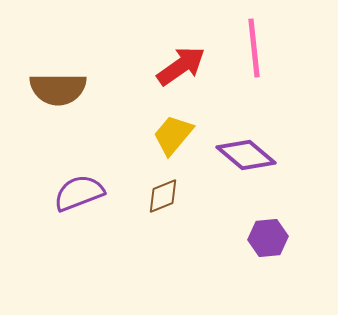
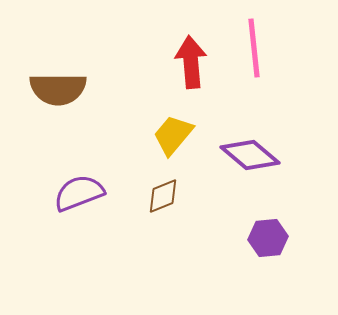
red arrow: moved 10 px right, 4 px up; rotated 60 degrees counterclockwise
purple diamond: moved 4 px right
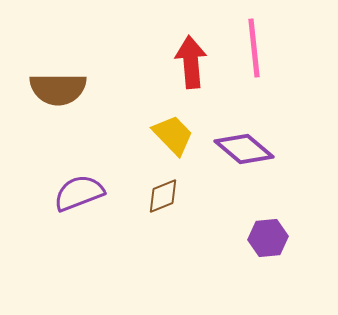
yellow trapezoid: rotated 96 degrees clockwise
purple diamond: moved 6 px left, 6 px up
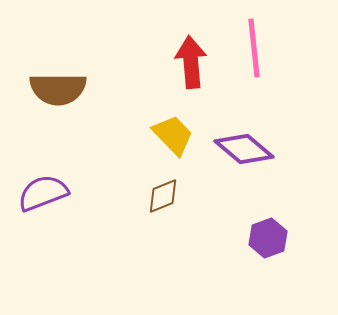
purple semicircle: moved 36 px left
purple hexagon: rotated 15 degrees counterclockwise
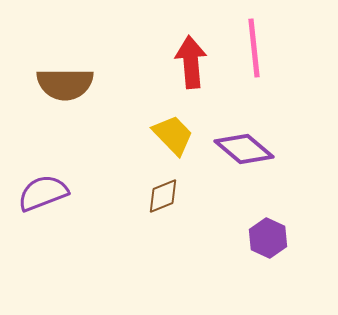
brown semicircle: moved 7 px right, 5 px up
purple hexagon: rotated 15 degrees counterclockwise
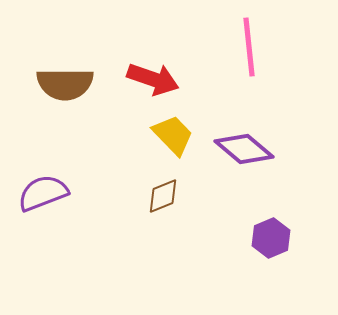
pink line: moved 5 px left, 1 px up
red arrow: moved 38 px left, 17 px down; rotated 114 degrees clockwise
purple hexagon: moved 3 px right; rotated 12 degrees clockwise
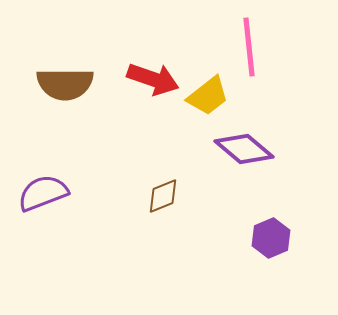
yellow trapezoid: moved 35 px right, 39 px up; rotated 96 degrees clockwise
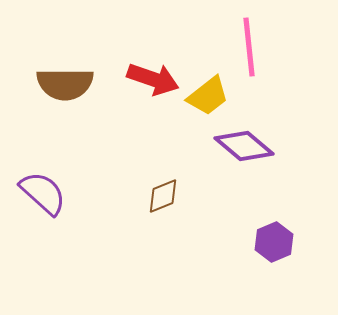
purple diamond: moved 3 px up
purple semicircle: rotated 63 degrees clockwise
purple hexagon: moved 3 px right, 4 px down
